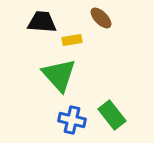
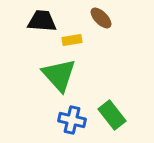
black trapezoid: moved 1 px up
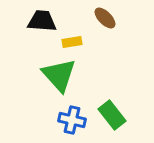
brown ellipse: moved 4 px right
yellow rectangle: moved 2 px down
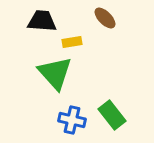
green triangle: moved 4 px left, 2 px up
